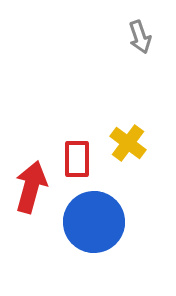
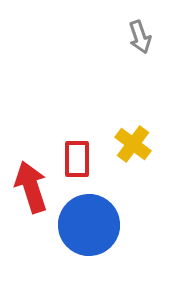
yellow cross: moved 5 px right, 1 px down
red arrow: rotated 33 degrees counterclockwise
blue circle: moved 5 px left, 3 px down
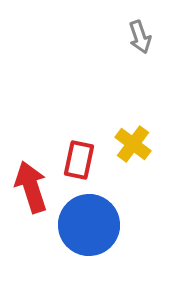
red rectangle: moved 2 px right, 1 px down; rotated 12 degrees clockwise
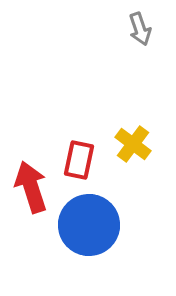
gray arrow: moved 8 px up
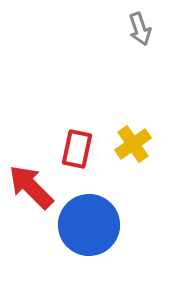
yellow cross: rotated 18 degrees clockwise
red rectangle: moved 2 px left, 11 px up
red arrow: rotated 27 degrees counterclockwise
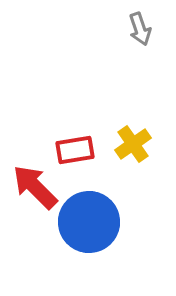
red rectangle: moved 2 px left, 1 px down; rotated 69 degrees clockwise
red arrow: moved 4 px right
blue circle: moved 3 px up
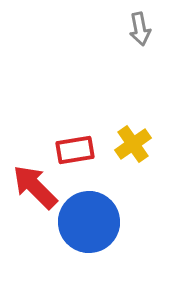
gray arrow: rotated 8 degrees clockwise
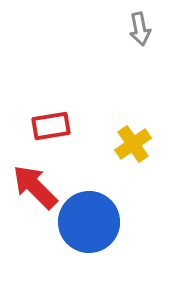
red rectangle: moved 24 px left, 24 px up
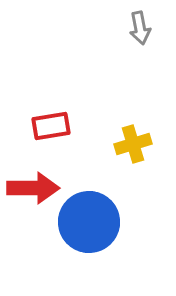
gray arrow: moved 1 px up
yellow cross: rotated 18 degrees clockwise
red arrow: moved 2 px left, 1 px down; rotated 135 degrees clockwise
